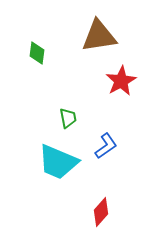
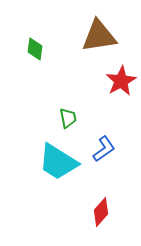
green diamond: moved 2 px left, 4 px up
blue L-shape: moved 2 px left, 3 px down
cyan trapezoid: rotated 9 degrees clockwise
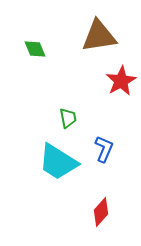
green diamond: rotated 30 degrees counterclockwise
blue L-shape: rotated 32 degrees counterclockwise
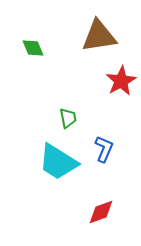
green diamond: moved 2 px left, 1 px up
red diamond: rotated 28 degrees clockwise
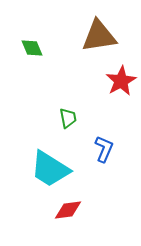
green diamond: moved 1 px left
cyan trapezoid: moved 8 px left, 7 px down
red diamond: moved 33 px left, 2 px up; rotated 12 degrees clockwise
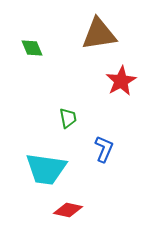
brown triangle: moved 2 px up
cyan trapezoid: moved 4 px left; rotated 24 degrees counterclockwise
red diamond: rotated 20 degrees clockwise
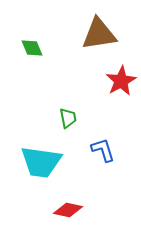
blue L-shape: moved 1 px left, 1 px down; rotated 40 degrees counterclockwise
cyan trapezoid: moved 5 px left, 7 px up
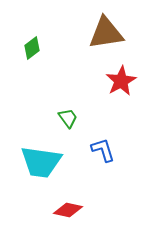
brown triangle: moved 7 px right, 1 px up
green diamond: rotated 75 degrees clockwise
green trapezoid: rotated 25 degrees counterclockwise
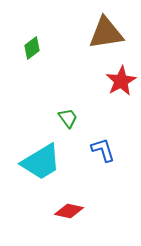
cyan trapezoid: rotated 39 degrees counterclockwise
red diamond: moved 1 px right, 1 px down
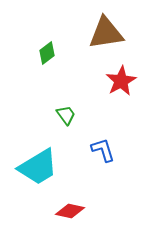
green diamond: moved 15 px right, 5 px down
green trapezoid: moved 2 px left, 3 px up
cyan trapezoid: moved 3 px left, 5 px down
red diamond: moved 1 px right
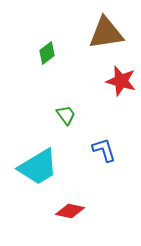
red star: rotated 28 degrees counterclockwise
blue L-shape: moved 1 px right
